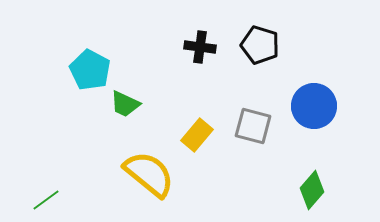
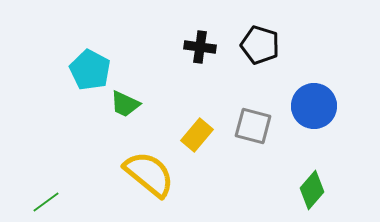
green line: moved 2 px down
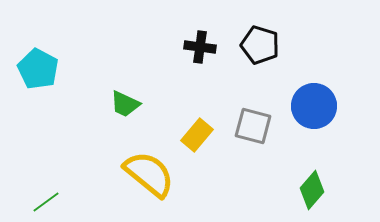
cyan pentagon: moved 52 px left, 1 px up
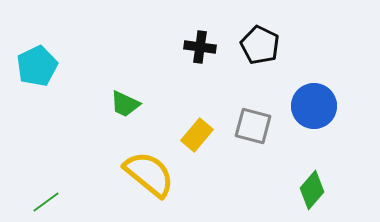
black pentagon: rotated 9 degrees clockwise
cyan pentagon: moved 1 px left, 3 px up; rotated 18 degrees clockwise
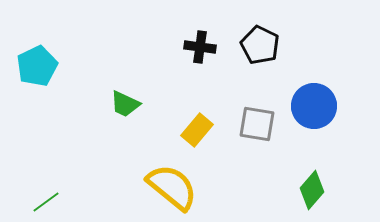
gray square: moved 4 px right, 2 px up; rotated 6 degrees counterclockwise
yellow rectangle: moved 5 px up
yellow semicircle: moved 23 px right, 13 px down
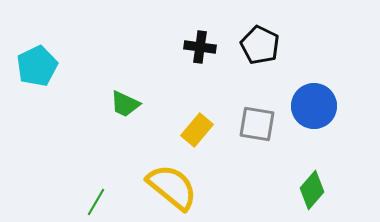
green line: moved 50 px right; rotated 24 degrees counterclockwise
